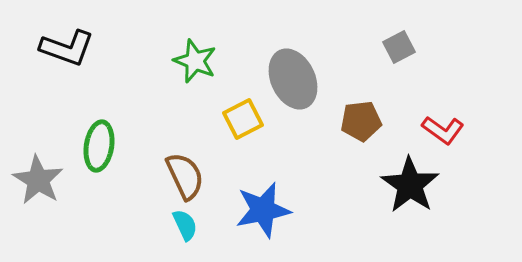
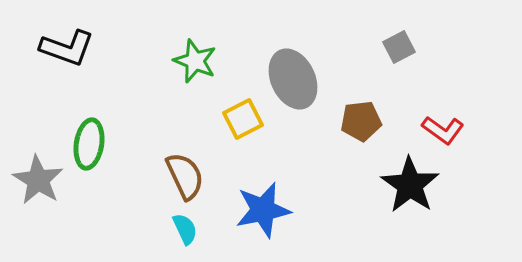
green ellipse: moved 10 px left, 2 px up
cyan semicircle: moved 4 px down
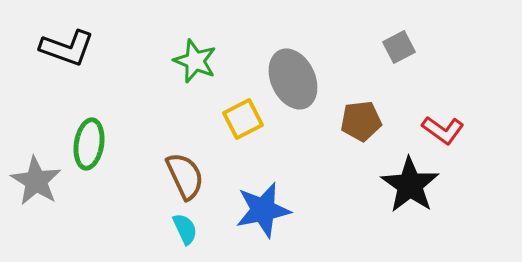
gray star: moved 2 px left, 1 px down
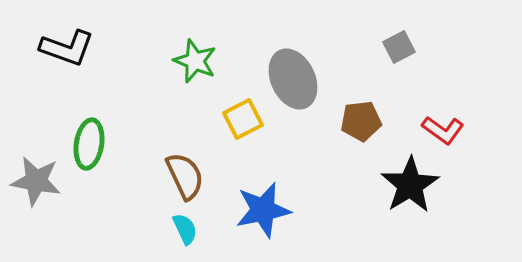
gray star: rotated 21 degrees counterclockwise
black star: rotated 6 degrees clockwise
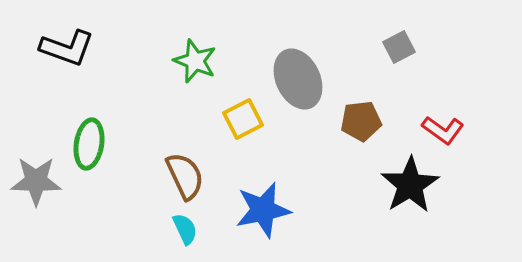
gray ellipse: moved 5 px right
gray star: rotated 9 degrees counterclockwise
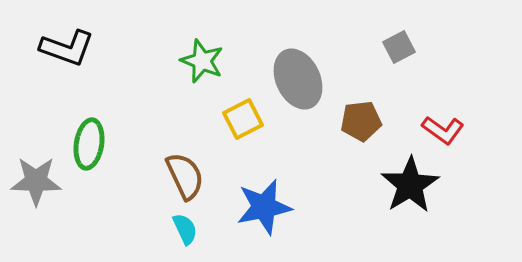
green star: moved 7 px right
blue star: moved 1 px right, 3 px up
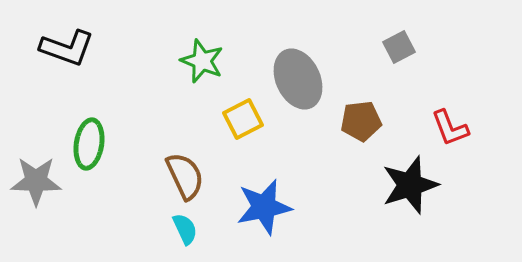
red L-shape: moved 7 px right, 2 px up; rotated 33 degrees clockwise
black star: rotated 14 degrees clockwise
